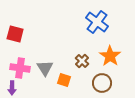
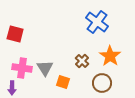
pink cross: moved 2 px right
orange square: moved 1 px left, 2 px down
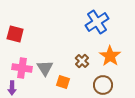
blue cross: rotated 20 degrees clockwise
brown circle: moved 1 px right, 2 px down
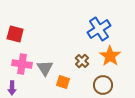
blue cross: moved 2 px right, 7 px down
pink cross: moved 4 px up
